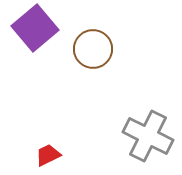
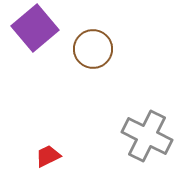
gray cross: moved 1 px left
red trapezoid: moved 1 px down
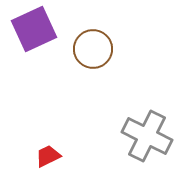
purple square: moved 1 px left, 1 px down; rotated 15 degrees clockwise
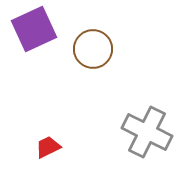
gray cross: moved 4 px up
red trapezoid: moved 9 px up
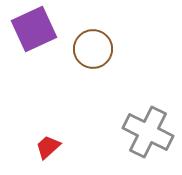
gray cross: moved 1 px right
red trapezoid: rotated 16 degrees counterclockwise
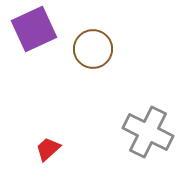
red trapezoid: moved 2 px down
